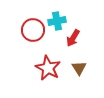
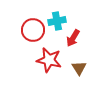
red star: moved 1 px right, 8 px up; rotated 15 degrees counterclockwise
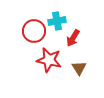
red circle: moved 1 px right, 1 px down
